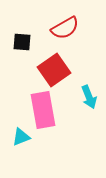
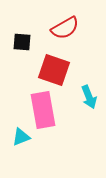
red square: rotated 36 degrees counterclockwise
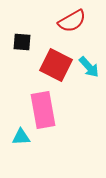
red semicircle: moved 7 px right, 7 px up
red square: moved 2 px right, 5 px up; rotated 8 degrees clockwise
cyan arrow: moved 30 px up; rotated 20 degrees counterclockwise
cyan triangle: rotated 18 degrees clockwise
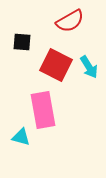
red semicircle: moved 2 px left
cyan arrow: rotated 10 degrees clockwise
cyan triangle: rotated 18 degrees clockwise
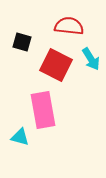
red semicircle: moved 1 px left, 5 px down; rotated 144 degrees counterclockwise
black square: rotated 12 degrees clockwise
cyan arrow: moved 2 px right, 8 px up
cyan triangle: moved 1 px left
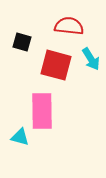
red square: rotated 12 degrees counterclockwise
pink rectangle: moved 1 px left, 1 px down; rotated 9 degrees clockwise
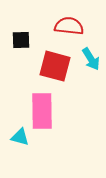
black square: moved 1 px left, 2 px up; rotated 18 degrees counterclockwise
red square: moved 1 px left, 1 px down
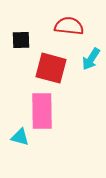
cyan arrow: rotated 65 degrees clockwise
red square: moved 4 px left, 2 px down
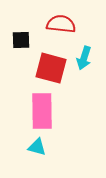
red semicircle: moved 8 px left, 2 px up
cyan arrow: moved 7 px left, 1 px up; rotated 15 degrees counterclockwise
cyan triangle: moved 17 px right, 10 px down
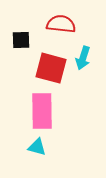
cyan arrow: moved 1 px left
